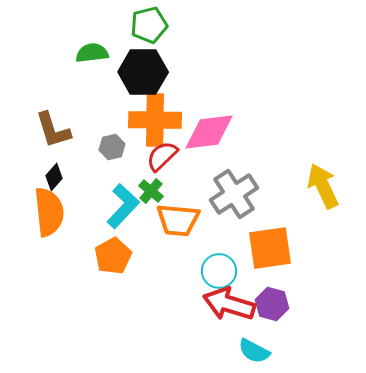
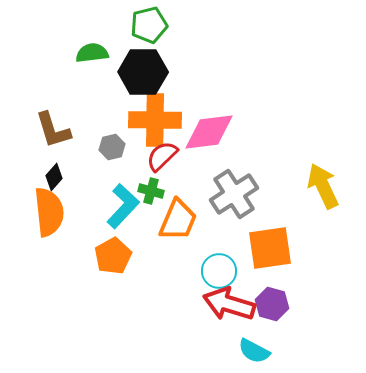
green cross: rotated 25 degrees counterclockwise
orange trapezoid: rotated 72 degrees counterclockwise
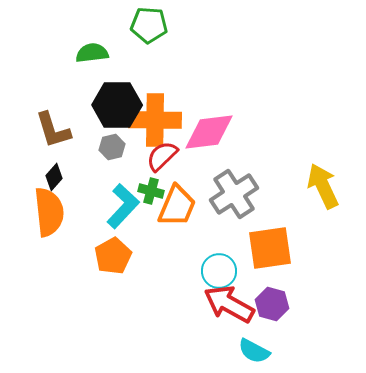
green pentagon: rotated 18 degrees clockwise
black hexagon: moved 26 px left, 33 px down
orange trapezoid: moved 1 px left, 14 px up
red arrow: rotated 12 degrees clockwise
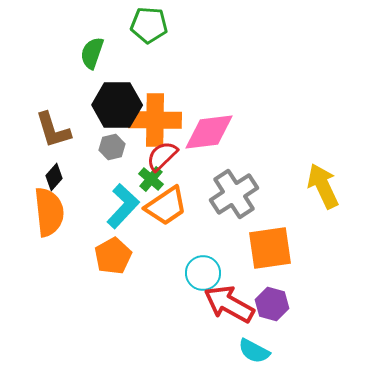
green semicircle: rotated 64 degrees counterclockwise
green cross: moved 12 px up; rotated 25 degrees clockwise
orange trapezoid: moved 11 px left; rotated 33 degrees clockwise
cyan circle: moved 16 px left, 2 px down
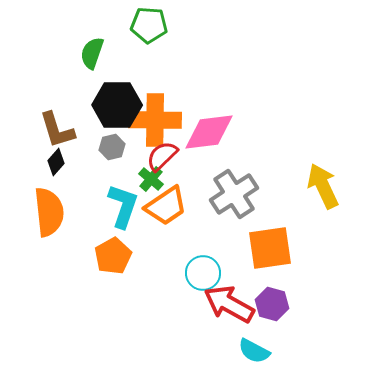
brown L-shape: moved 4 px right
black diamond: moved 2 px right, 15 px up
cyan L-shape: rotated 24 degrees counterclockwise
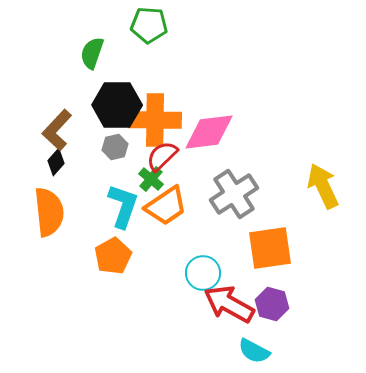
brown L-shape: rotated 60 degrees clockwise
gray hexagon: moved 3 px right
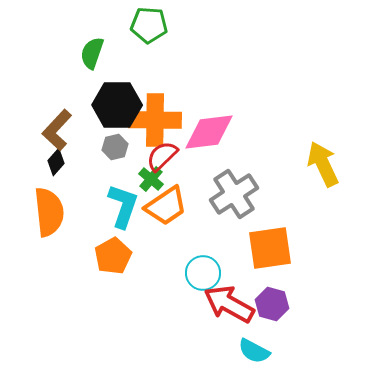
yellow arrow: moved 22 px up
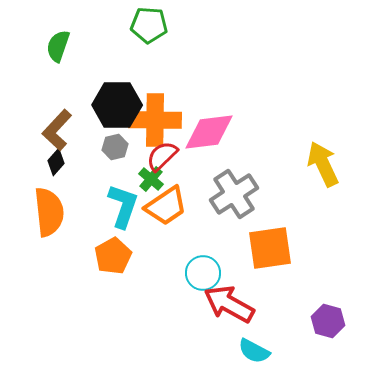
green semicircle: moved 34 px left, 7 px up
purple hexagon: moved 56 px right, 17 px down
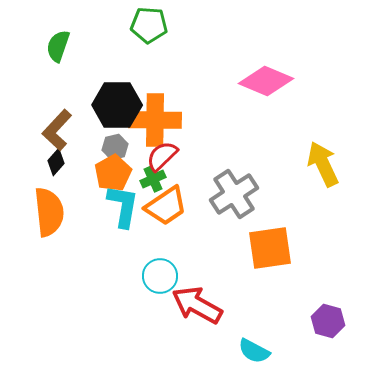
pink diamond: moved 57 px right, 51 px up; rotated 30 degrees clockwise
green cross: moved 2 px right; rotated 25 degrees clockwise
cyan L-shape: rotated 9 degrees counterclockwise
orange pentagon: moved 83 px up
cyan circle: moved 43 px left, 3 px down
red arrow: moved 32 px left, 1 px down
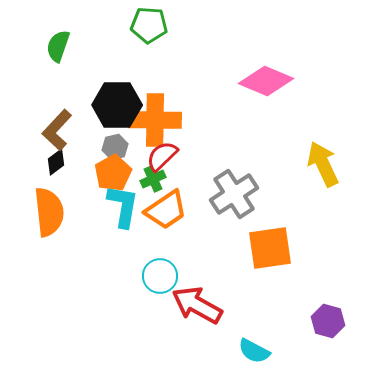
black diamond: rotated 12 degrees clockwise
orange trapezoid: moved 4 px down
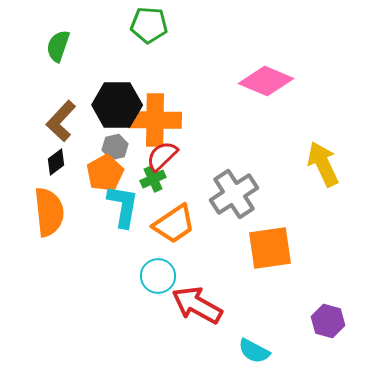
brown L-shape: moved 4 px right, 9 px up
orange pentagon: moved 8 px left
orange trapezoid: moved 8 px right, 14 px down
cyan circle: moved 2 px left
